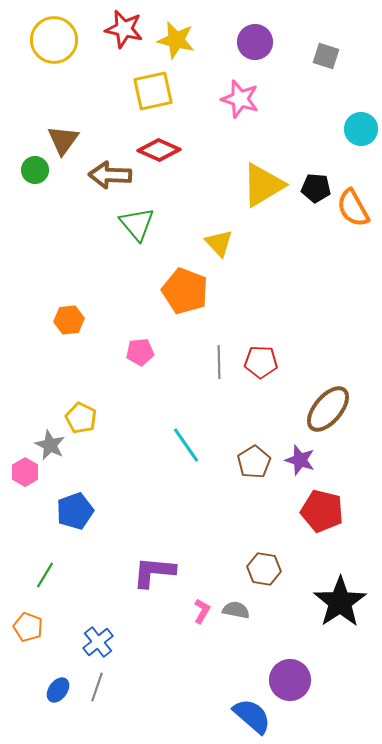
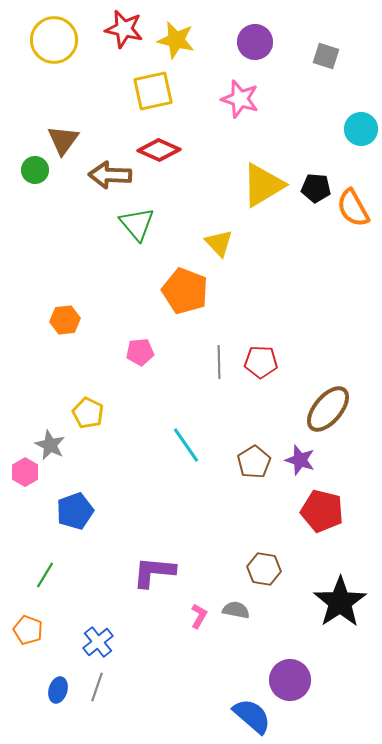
orange hexagon at (69, 320): moved 4 px left
yellow pentagon at (81, 418): moved 7 px right, 5 px up
pink L-shape at (202, 611): moved 3 px left, 5 px down
orange pentagon at (28, 627): moved 3 px down
blue ellipse at (58, 690): rotated 20 degrees counterclockwise
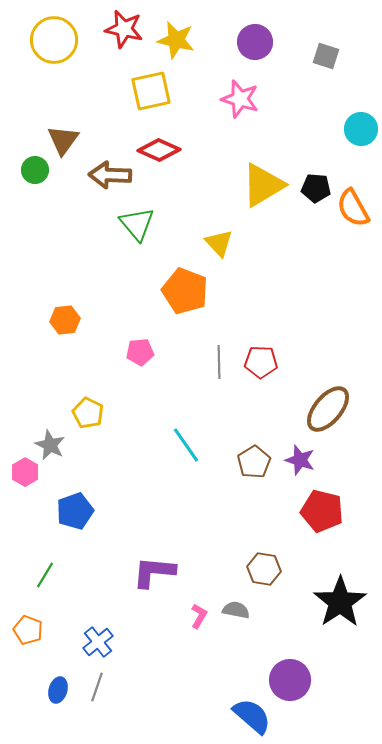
yellow square at (153, 91): moved 2 px left
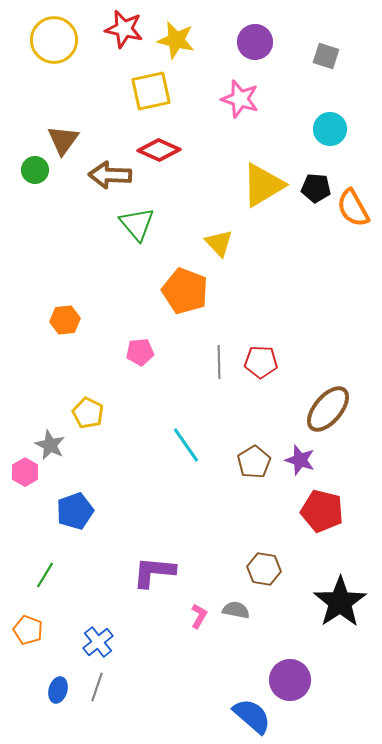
cyan circle at (361, 129): moved 31 px left
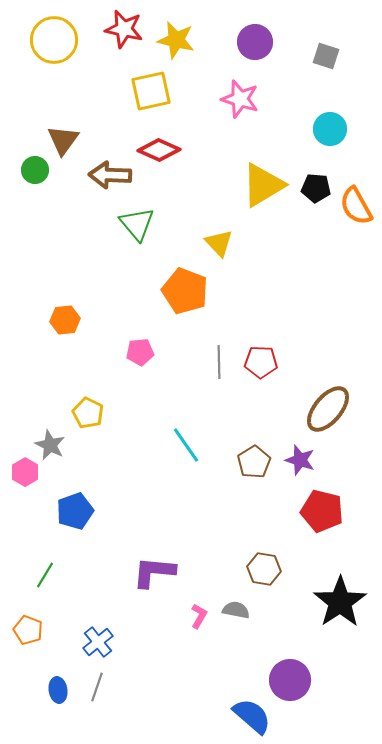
orange semicircle at (353, 208): moved 3 px right, 2 px up
blue ellipse at (58, 690): rotated 25 degrees counterclockwise
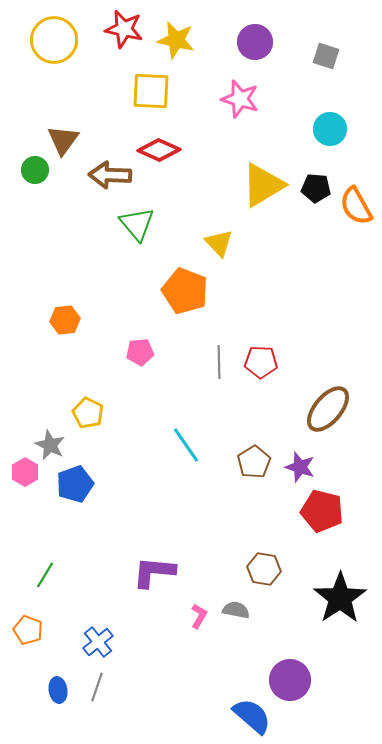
yellow square at (151, 91): rotated 15 degrees clockwise
purple star at (300, 460): moved 7 px down
blue pentagon at (75, 511): moved 27 px up
black star at (340, 602): moved 4 px up
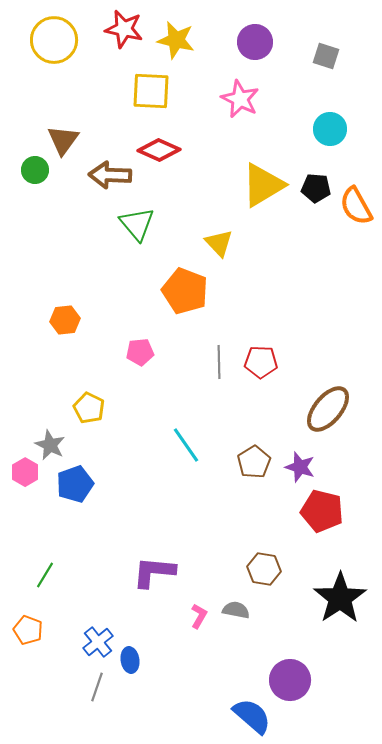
pink star at (240, 99): rotated 9 degrees clockwise
yellow pentagon at (88, 413): moved 1 px right, 5 px up
blue ellipse at (58, 690): moved 72 px right, 30 px up
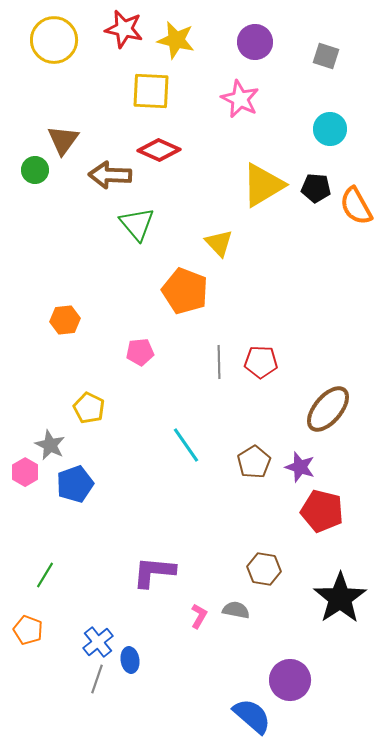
gray line at (97, 687): moved 8 px up
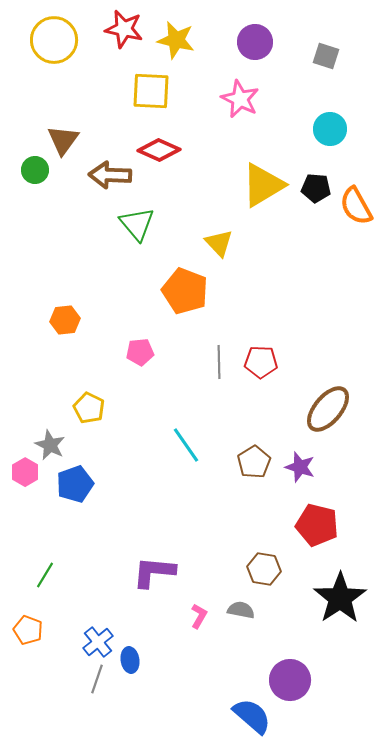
red pentagon at (322, 511): moved 5 px left, 14 px down
gray semicircle at (236, 610): moved 5 px right
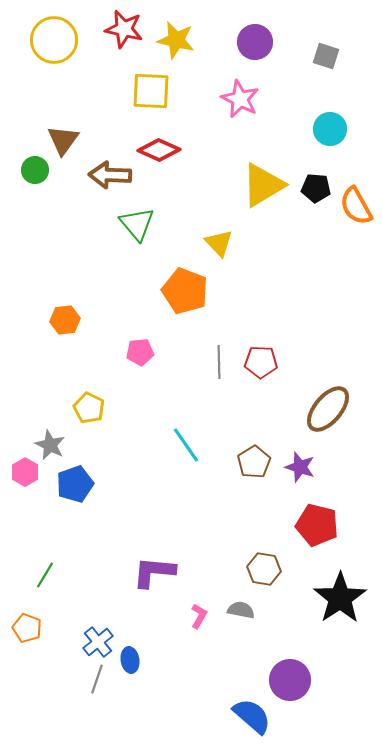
orange pentagon at (28, 630): moved 1 px left, 2 px up
